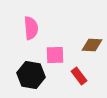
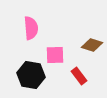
brown diamond: rotated 15 degrees clockwise
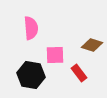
red rectangle: moved 3 px up
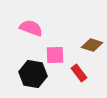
pink semicircle: rotated 65 degrees counterclockwise
black hexagon: moved 2 px right, 1 px up
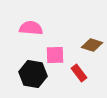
pink semicircle: rotated 15 degrees counterclockwise
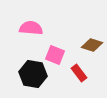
pink square: rotated 24 degrees clockwise
